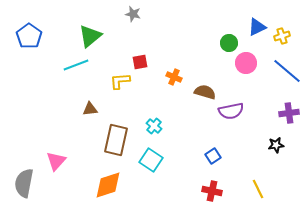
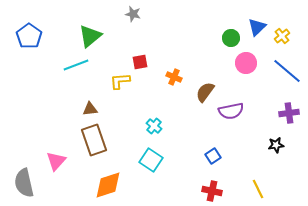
blue triangle: rotated 18 degrees counterclockwise
yellow cross: rotated 21 degrees counterclockwise
green circle: moved 2 px right, 5 px up
brown semicircle: rotated 70 degrees counterclockwise
brown rectangle: moved 22 px left; rotated 32 degrees counterclockwise
gray semicircle: rotated 24 degrees counterclockwise
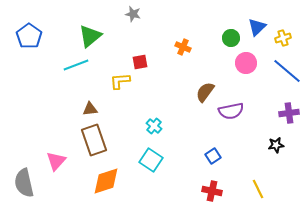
yellow cross: moved 1 px right, 2 px down; rotated 21 degrees clockwise
orange cross: moved 9 px right, 30 px up
orange diamond: moved 2 px left, 4 px up
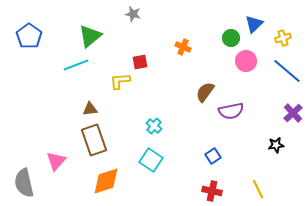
blue triangle: moved 3 px left, 3 px up
pink circle: moved 2 px up
purple cross: moved 4 px right; rotated 36 degrees counterclockwise
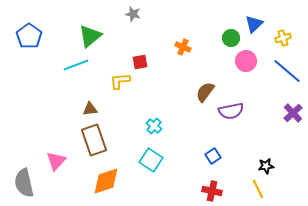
black star: moved 10 px left, 21 px down
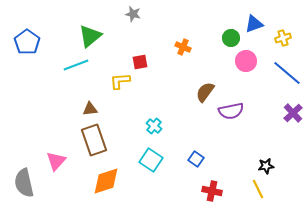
blue triangle: rotated 24 degrees clockwise
blue pentagon: moved 2 px left, 6 px down
blue line: moved 2 px down
blue square: moved 17 px left, 3 px down; rotated 21 degrees counterclockwise
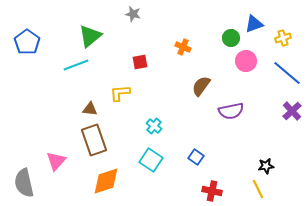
yellow L-shape: moved 12 px down
brown semicircle: moved 4 px left, 6 px up
brown triangle: rotated 14 degrees clockwise
purple cross: moved 1 px left, 2 px up
blue square: moved 2 px up
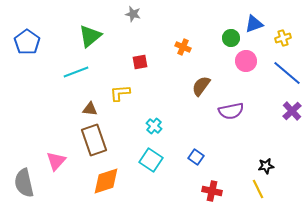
cyan line: moved 7 px down
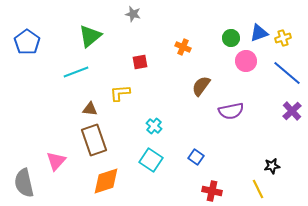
blue triangle: moved 5 px right, 9 px down
black star: moved 6 px right
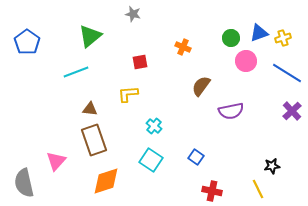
blue line: rotated 8 degrees counterclockwise
yellow L-shape: moved 8 px right, 1 px down
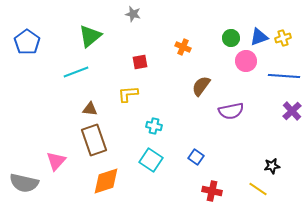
blue triangle: moved 4 px down
blue line: moved 3 px left, 3 px down; rotated 28 degrees counterclockwise
cyan cross: rotated 28 degrees counterclockwise
gray semicircle: rotated 64 degrees counterclockwise
yellow line: rotated 30 degrees counterclockwise
